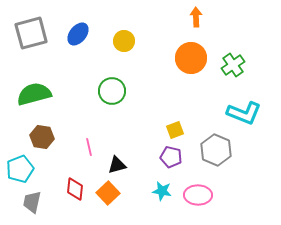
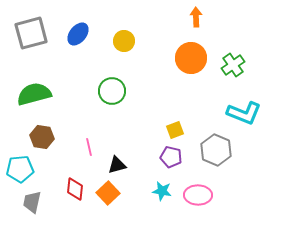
cyan pentagon: rotated 16 degrees clockwise
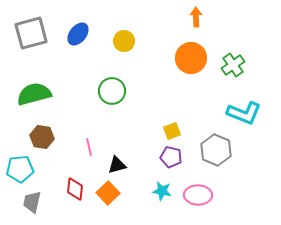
yellow square: moved 3 px left, 1 px down
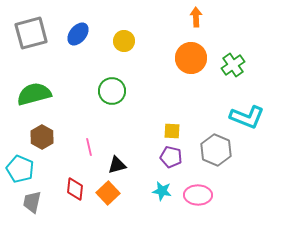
cyan L-shape: moved 3 px right, 4 px down
yellow square: rotated 24 degrees clockwise
brown hexagon: rotated 20 degrees clockwise
cyan pentagon: rotated 28 degrees clockwise
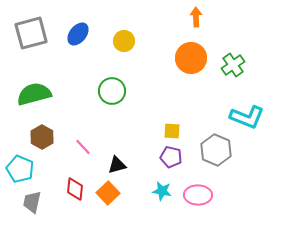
pink line: moved 6 px left; rotated 30 degrees counterclockwise
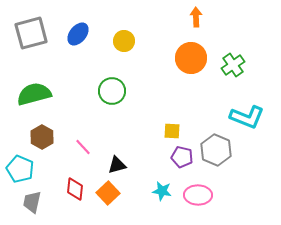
purple pentagon: moved 11 px right
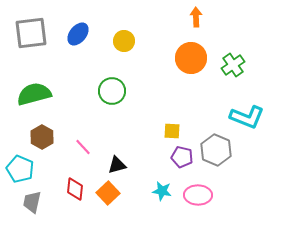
gray square: rotated 8 degrees clockwise
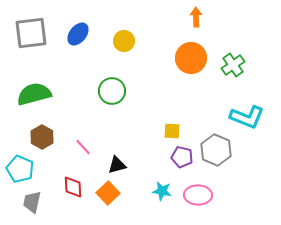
red diamond: moved 2 px left, 2 px up; rotated 10 degrees counterclockwise
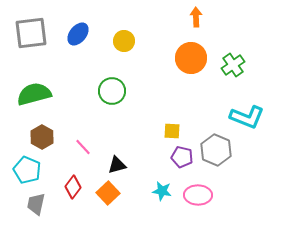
cyan pentagon: moved 7 px right, 1 px down
red diamond: rotated 40 degrees clockwise
gray trapezoid: moved 4 px right, 2 px down
